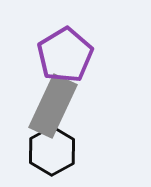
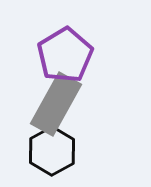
gray rectangle: moved 3 px right, 2 px up; rotated 4 degrees clockwise
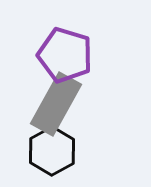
purple pentagon: rotated 24 degrees counterclockwise
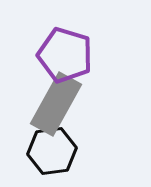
black hexagon: rotated 21 degrees clockwise
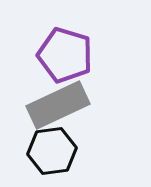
gray rectangle: moved 2 px right, 1 px down; rotated 36 degrees clockwise
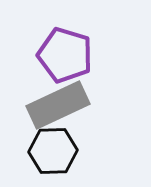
black hexagon: moved 1 px right; rotated 6 degrees clockwise
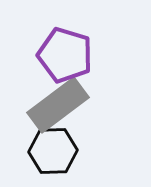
gray rectangle: rotated 12 degrees counterclockwise
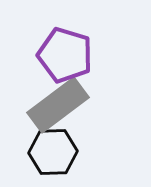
black hexagon: moved 1 px down
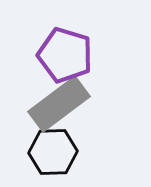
gray rectangle: moved 1 px right, 1 px up
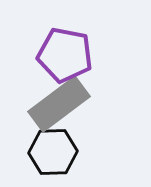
purple pentagon: rotated 6 degrees counterclockwise
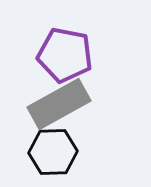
gray rectangle: rotated 8 degrees clockwise
